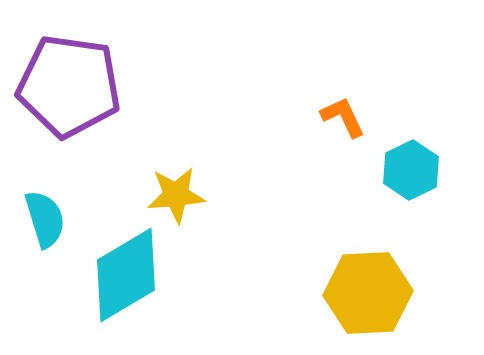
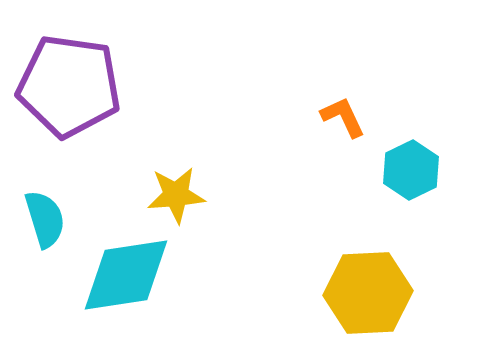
cyan diamond: rotated 22 degrees clockwise
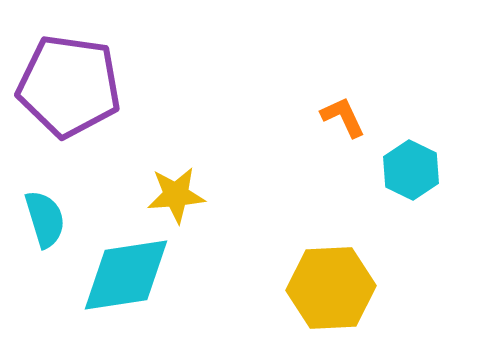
cyan hexagon: rotated 8 degrees counterclockwise
yellow hexagon: moved 37 px left, 5 px up
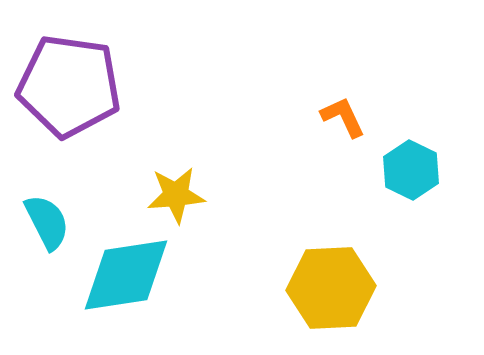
cyan semicircle: moved 2 px right, 3 px down; rotated 10 degrees counterclockwise
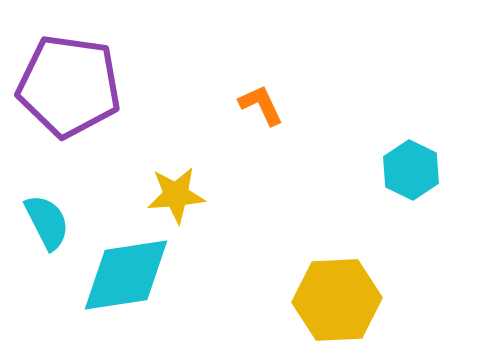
orange L-shape: moved 82 px left, 12 px up
yellow hexagon: moved 6 px right, 12 px down
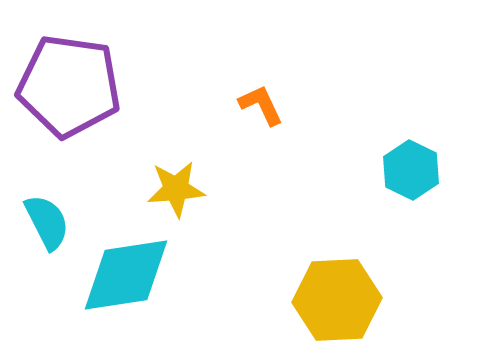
yellow star: moved 6 px up
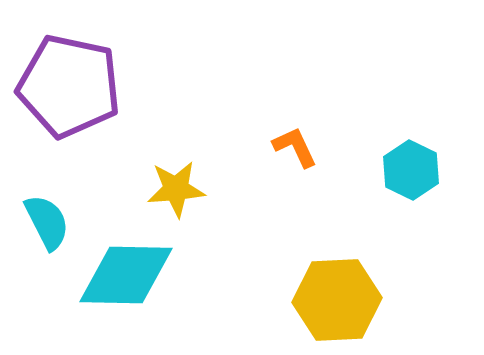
purple pentagon: rotated 4 degrees clockwise
orange L-shape: moved 34 px right, 42 px down
cyan diamond: rotated 10 degrees clockwise
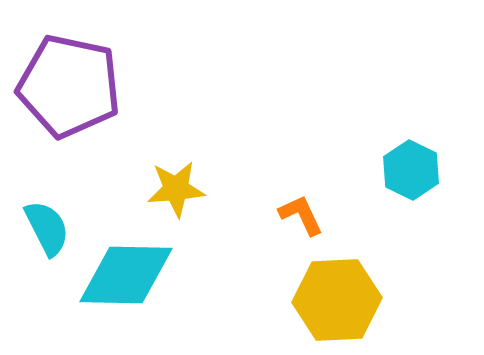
orange L-shape: moved 6 px right, 68 px down
cyan semicircle: moved 6 px down
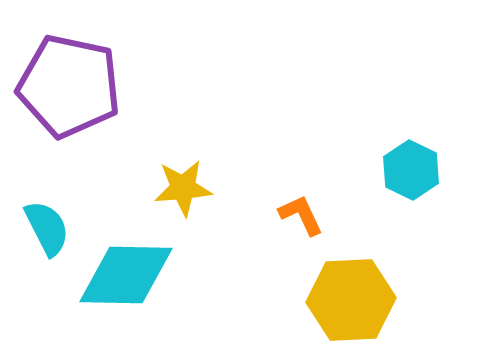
yellow star: moved 7 px right, 1 px up
yellow hexagon: moved 14 px right
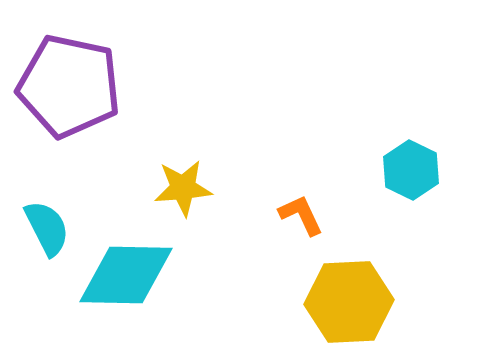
yellow hexagon: moved 2 px left, 2 px down
